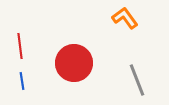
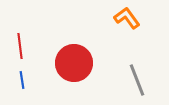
orange L-shape: moved 2 px right
blue line: moved 1 px up
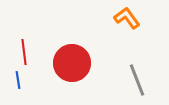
red line: moved 4 px right, 6 px down
red circle: moved 2 px left
blue line: moved 4 px left
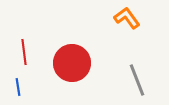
blue line: moved 7 px down
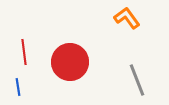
red circle: moved 2 px left, 1 px up
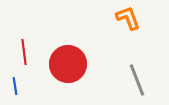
orange L-shape: moved 1 px right; rotated 16 degrees clockwise
red circle: moved 2 px left, 2 px down
blue line: moved 3 px left, 1 px up
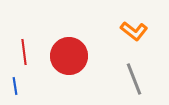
orange L-shape: moved 6 px right, 13 px down; rotated 148 degrees clockwise
red circle: moved 1 px right, 8 px up
gray line: moved 3 px left, 1 px up
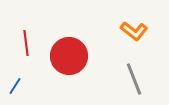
red line: moved 2 px right, 9 px up
blue line: rotated 42 degrees clockwise
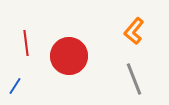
orange L-shape: rotated 92 degrees clockwise
